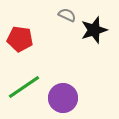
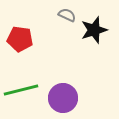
green line: moved 3 px left, 3 px down; rotated 20 degrees clockwise
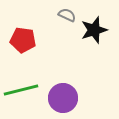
red pentagon: moved 3 px right, 1 px down
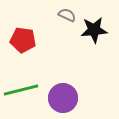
black star: rotated 12 degrees clockwise
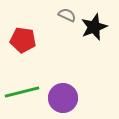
black star: moved 3 px up; rotated 16 degrees counterclockwise
green line: moved 1 px right, 2 px down
